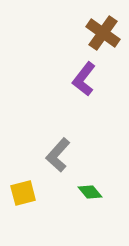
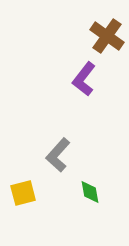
brown cross: moved 4 px right, 3 px down
green diamond: rotated 30 degrees clockwise
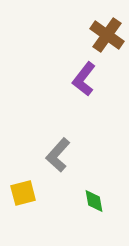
brown cross: moved 1 px up
green diamond: moved 4 px right, 9 px down
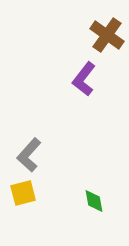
gray L-shape: moved 29 px left
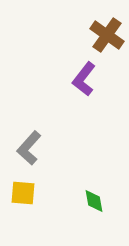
gray L-shape: moved 7 px up
yellow square: rotated 20 degrees clockwise
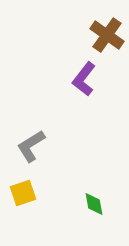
gray L-shape: moved 2 px right, 2 px up; rotated 16 degrees clockwise
yellow square: rotated 24 degrees counterclockwise
green diamond: moved 3 px down
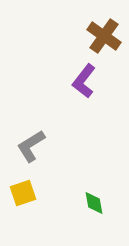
brown cross: moved 3 px left, 1 px down
purple L-shape: moved 2 px down
green diamond: moved 1 px up
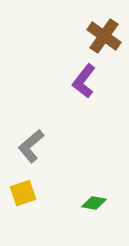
gray L-shape: rotated 8 degrees counterclockwise
green diamond: rotated 70 degrees counterclockwise
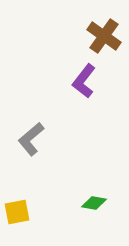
gray L-shape: moved 7 px up
yellow square: moved 6 px left, 19 px down; rotated 8 degrees clockwise
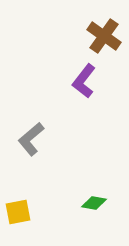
yellow square: moved 1 px right
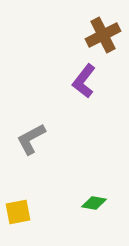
brown cross: moved 1 px left, 1 px up; rotated 28 degrees clockwise
gray L-shape: rotated 12 degrees clockwise
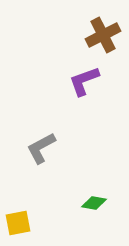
purple L-shape: rotated 32 degrees clockwise
gray L-shape: moved 10 px right, 9 px down
yellow square: moved 11 px down
